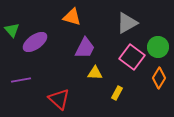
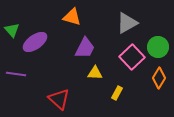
pink square: rotated 10 degrees clockwise
purple line: moved 5 px left, 6 px up; rotated 18 degrees clockwise
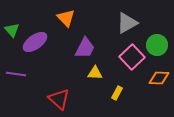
orange triangle: moved 6 px left, 1 px down; rotated 30 degrees clockwise
green circle: moved 1 px left, 2 px up
orange diamond: rotated 60 degrees clockwise
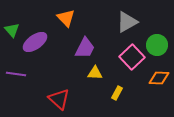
gray triangle: moved 1 px up
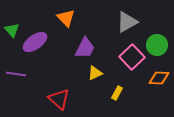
yellow triangle: rotated 28 degrees counterclockwise
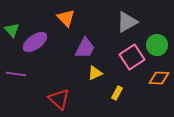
pink square: rotated 10 degrees clockwise
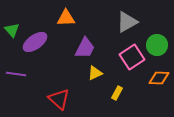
orange triangle: rotated 48 degrees counterclockwise
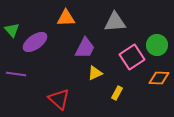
gray triangle: moved 12 px left; rotated 25 degrees clockwise
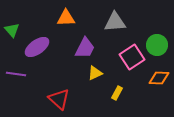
purple ellipse: moved 2 px right, 5 px down
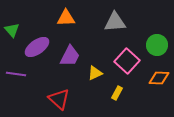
purple trapezoid: moved 15 px left, 8 px down
pink square: moved 5 px left, 4 px down; rotated 15 degrees counterclockwise
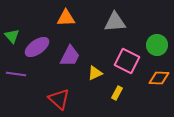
green triangle: moved 6 px down
pink square: rotated 15 degrees counterclockwise
